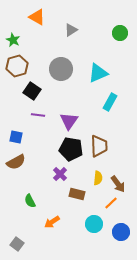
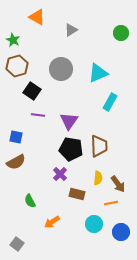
green circle: moved 1 px right
orange line: rotated 32 degrees clockwise
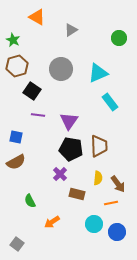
green circle: moved 2 px left, 5 px down
cyan rectangle: rotated 66 degrees counterclockwise
blue circle: moved 4 px left
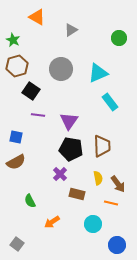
black square: moved 1 px left
brown trapezoid: moved 3 px right
yellow semicircle: rotated 16 degrees counterclockwise
orange line: rotated 24 degrees clockwise
cyan circle: moved 1 px left
blue circle: moved 13 px down
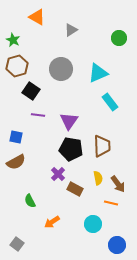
purple cross: moved 2 px left
brown rectangle: moved 2 px left, 5 px up; rotated 14 degrees clockwise
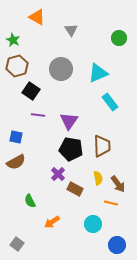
gray triangle: rotated 32 degrees counterclockwise
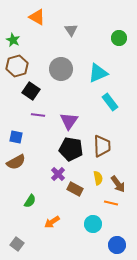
green semicircle: rotated 120 degrees counterclockwise
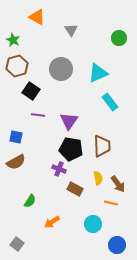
purple cross: moved 1 px right, 5 px up; rotated 24 degrees counterclockwise
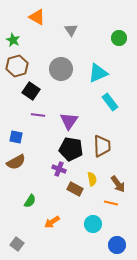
yellow semicircle: moved 6 px left, 1 px down
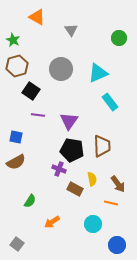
black pentagon: moved 1 px right, 1 px down
